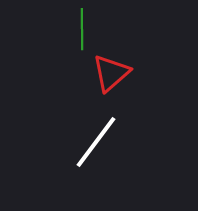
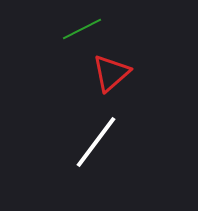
green line: rotated 63 degrees clockwise
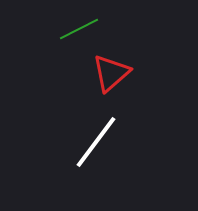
green line: moved 3 px left
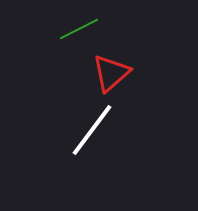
white line: moved 4 px left, 12 px up
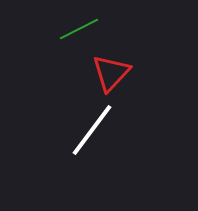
red triangle: rotated 6 degrees counterclockwise
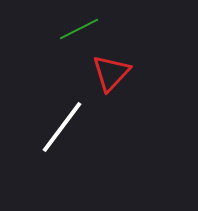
white line: moved 30 px left, 3 px up
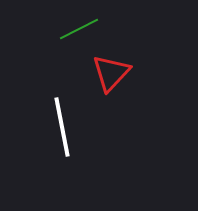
white line: rotated 48 degrees counterclockwise
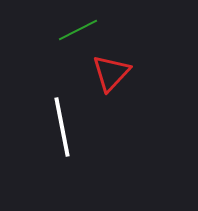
green line: moved 1 px left, 1 px down
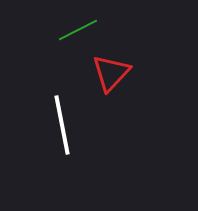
white line: moved 2 px up
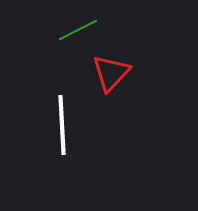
white line: rotated 8 degrees clockwise
